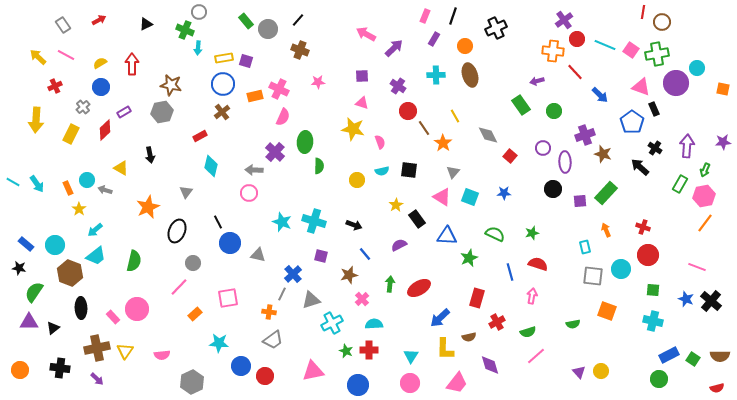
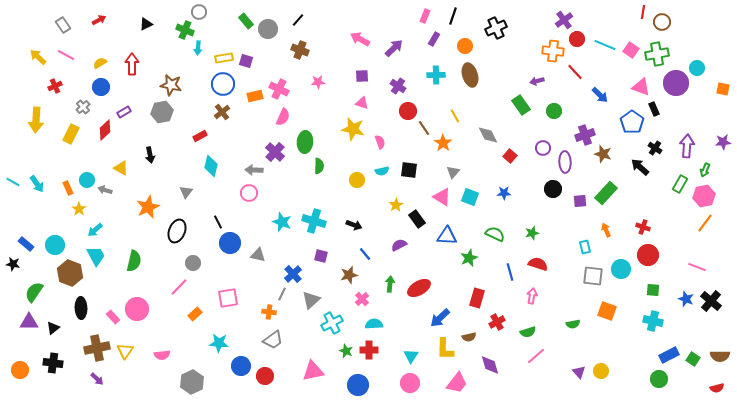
pink arrow at (366, 34): moved 6 px left, 5 px down
cyan trapezoid at (96, 256): rotated 80 degrees counterclockwise
black star at (19, 268): moved 6 px left, 4 px up
gray triangle at (311, 300): rotated 24 degrees counterclockwise
black cross at (60, 368): moved 7 px left, 5 px up
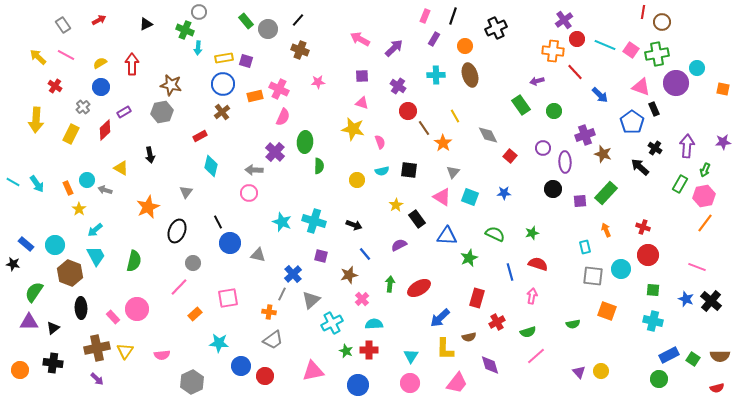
red cross at (55, 86): rotated 32 degrees counterclockwise
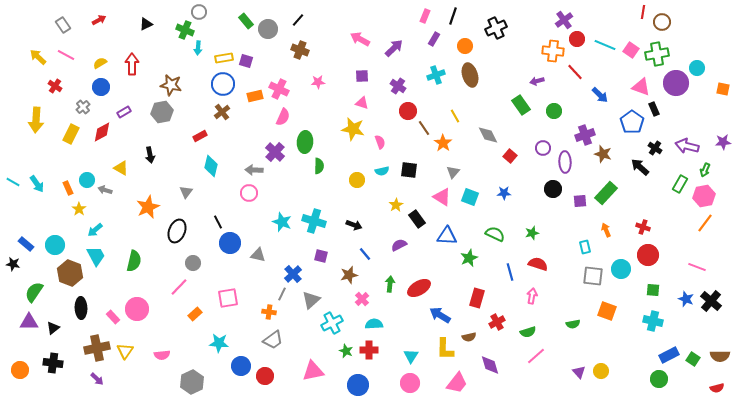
cyan cross at (436, 75): rotated 18 degrees counterclockwise
red diamond at (105, 130): moved 3 px left, 2 px down; rotated 15 degrees clockwise
purple arrow at (687, 146): rotated 80 degrees counterclockwise
blue arrow at (440, 318): moved 3 px up; rotated 75 degrees clockwise
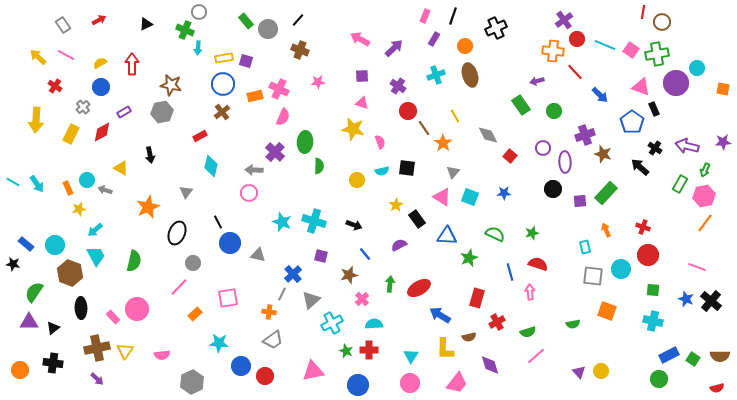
black square at (409, 170): moved 2 px left, 2 px up
yellow star at (79, 209): rotated 24 degrees clockwise
black ellipse at (177, 231): moved 2 px down
pink arrow at (532, 296): moved 2 px left, 4 px up; rotated 14 degrees counterclockwise
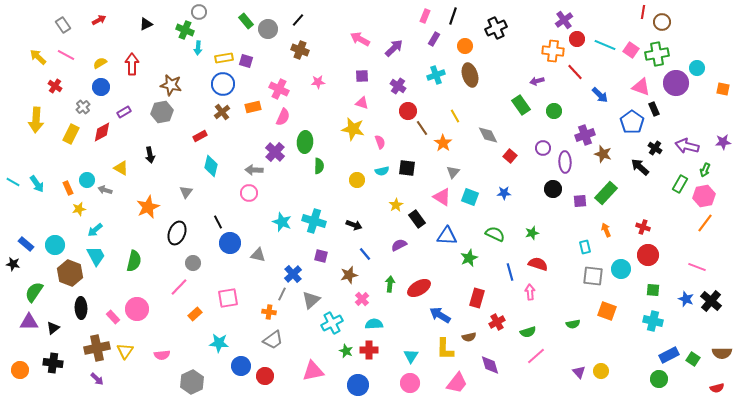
orange rectangle at (255, 96): moved 2 px left, 11 px down
brown line at (424, 128): moved 2 px left
brown semicircle at (720, 356): moved 2 px right, 3 px up
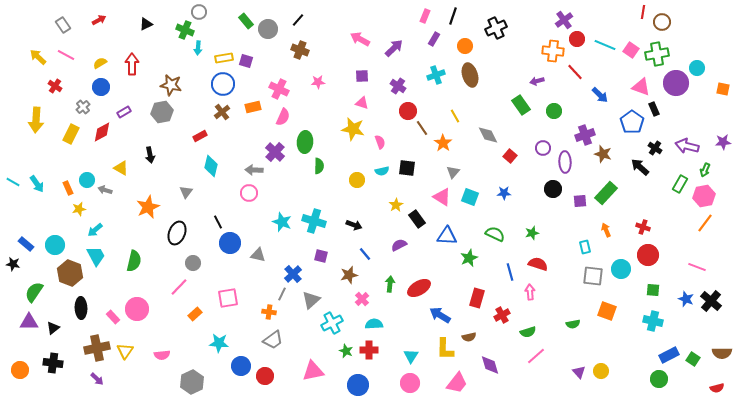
red cross at (497, 322): moved 5 px right, 7 px up
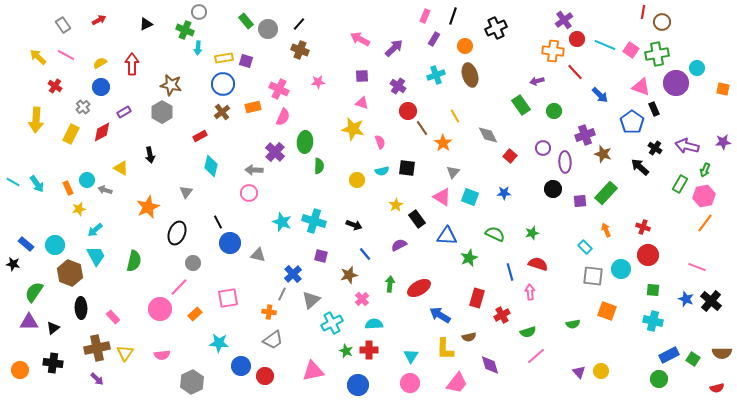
black line at (298, 20): moved 1 px right, 4 px down
gray hexagon at (162, 112): rotated 20 degrees counterclockwise
cyan rectangle at (585, 247): rotated 32 degrees counterclockwise
pink circle at (137, 309): moved 23 px right
yellow triangle at (125, 351): moved 2 px down
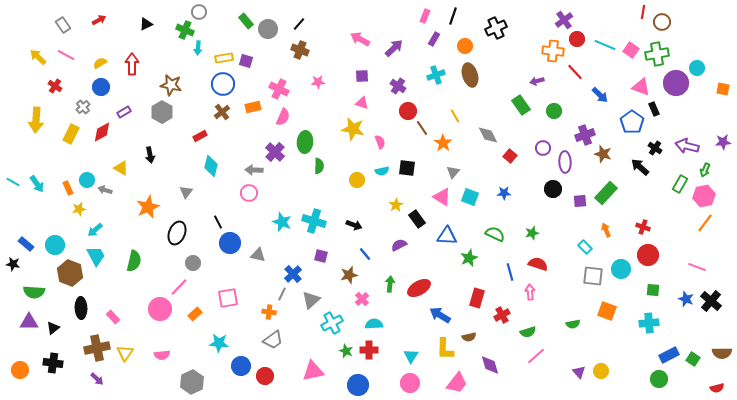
green semicircle at (34, 292): rotated 120 degrees counterclockwise
cyan cross at (653, 321): moved 4 px left, 2 px down; rotated 18 degrees counterclockwise
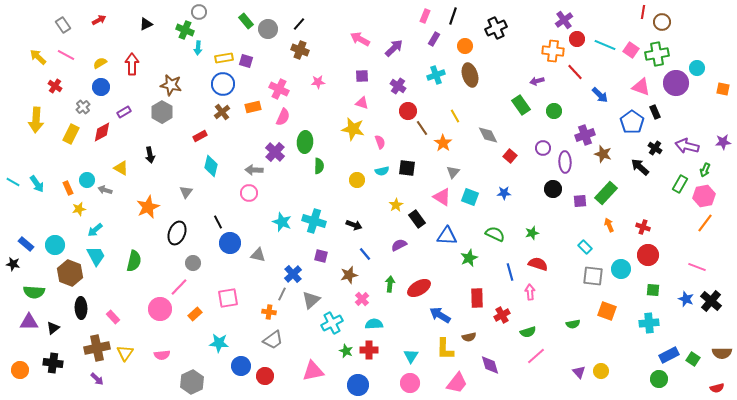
black rectangle at (654, 109): moved 1 px right, 3 px down
orange arrow at (606, 230): moved 3 px right, 5 px up
red rectangle at (477, 298): rotated 18 degrees counterclockwise
